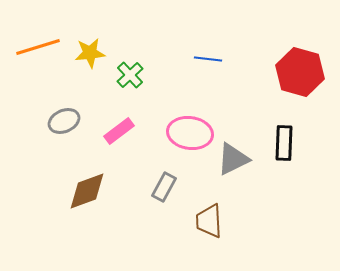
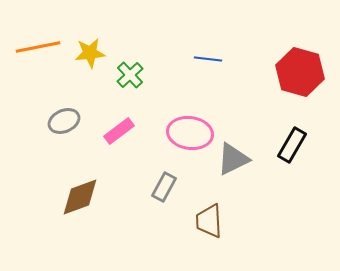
orange line: rotated 6 degrees clockwise
black rectangle: moved 8 px right, 2 px down; rotated 28 degrees clockwise
brown diamond: moved 7 px left, 6 px down
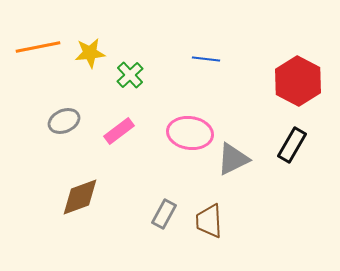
blue line: moved 2 px left
red hexagon: moved 2 px left, 9 px down; rotated 12 degrees clockwise
gray rectangle: moved 27 px down
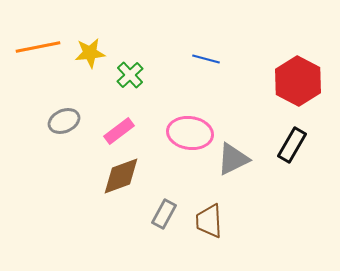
blue line: rotated 8 degrees clockwise
brown diamond: moved 41 px right, 21 px up
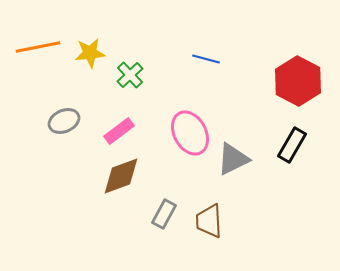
pink ellipse: rotated 54 degrees clockwise
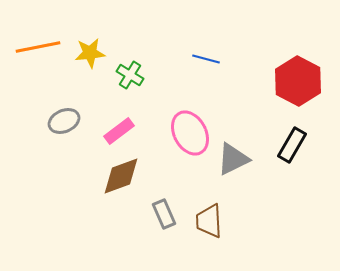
green cross: rotated 16 degrees counterclockwise
gray rectangle: rotated 52 degrees counterclockwise
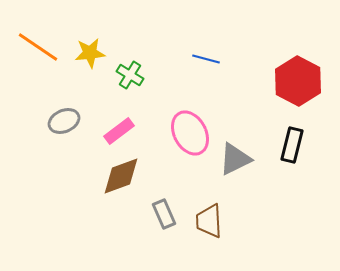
orange line: rotated 45 degrees clockwise
black rectangle: rotated 16 degrees counterclockwise
gray triangle: moved 2 px right
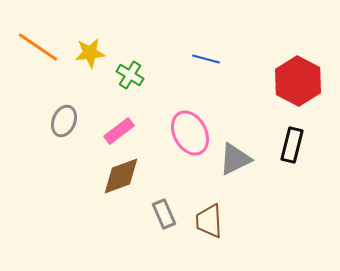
gray ellipse: rotated 44 degrees counterclockwise
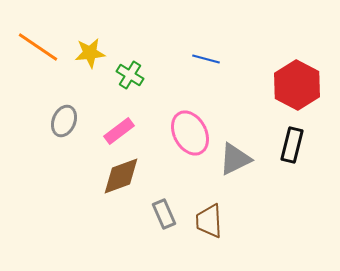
red hexagon: moved 1 px left, 4 px down
